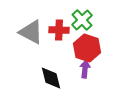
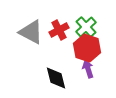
green cross: moved 4 px right, 7 px down
red cross: rotated 30 degrees counterclockwise
purple arrow: moved 3 px right; rotated 24 degrees counterclockwise
black diamond: moved 5 px right
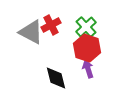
red cross: moved 8 px left, 5 px up
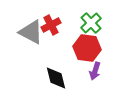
green cross: moved 5 px right, 4 px up
red hexagon: rotated 12 degrees counterclockwise
purple arrow: moved 7 px right, 2 px down; rotated 144 degrees counterclockwise
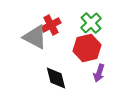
gray triangle: moved 4 px right, 5 px down
red hexagon: rotated 20 degrees counterclockwise
purple arrow: moved 4 px right, 2 px down
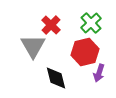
red cross: rotated 18 degrees counterclockwise
gray triangle: moved 2 px left, 9 px down; rotated 32 degrees clockwise
red hexagon: moved 2 px left, 4 px down
